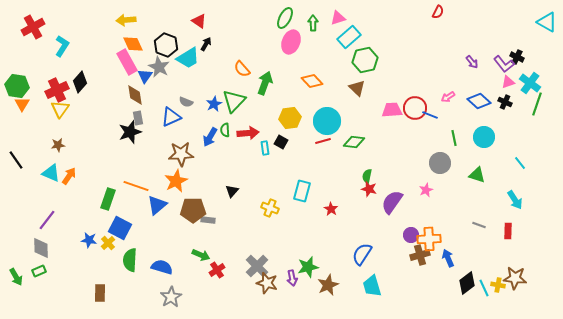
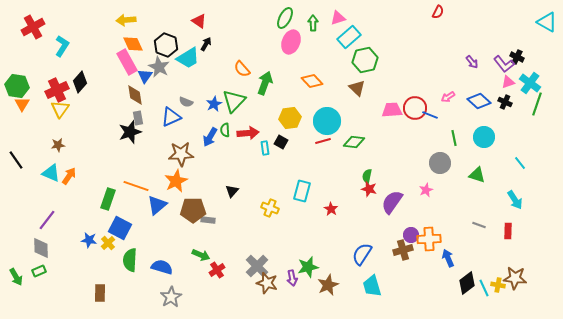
brown cross at (420, 255): moved 17 px left, 5 px up
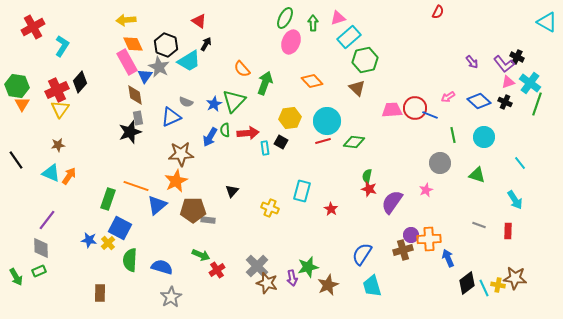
cyan trapezoid at (188, 58): moved 1 px right, 3 px down
green line at (454, 138): moved 1 px left, 3 px up
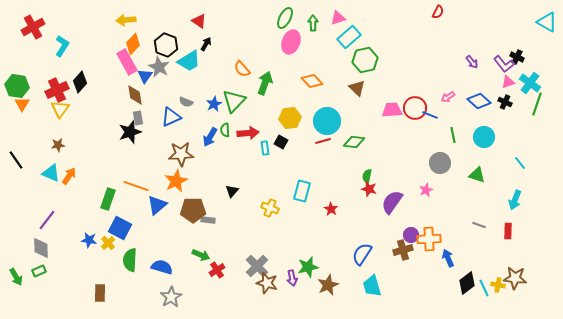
orange diamond at (133, 44): rotated 70 degrees clockwise
cyan arrow at (515, 200): rotated 54 degrees clockwise
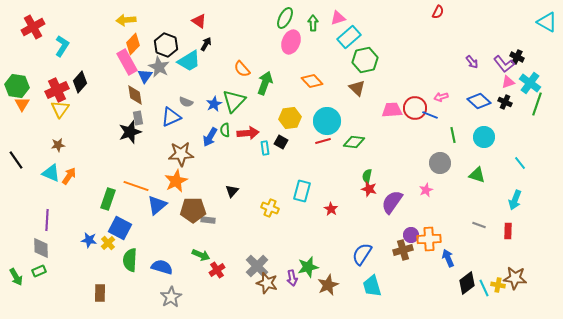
pink arrow at (448, 97): moved 7 px left; rotated 16 degrees clockwise
purple line at (47, 220): rotated 35 degrees counterclockwise
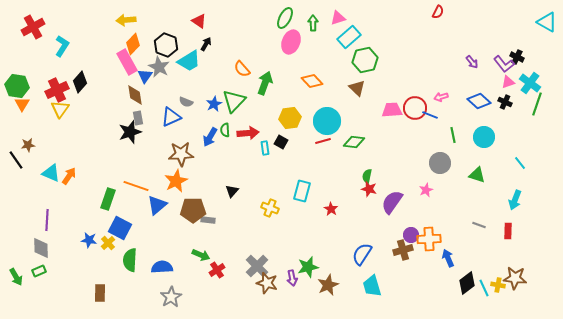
brown star at (58, 145): moved 30 px left
blue semicircle at (162, 267): rotated 20 degrees counterclockwise
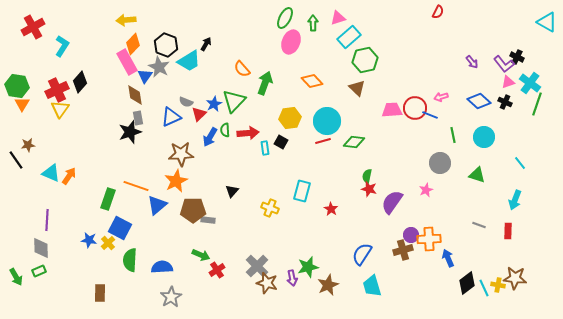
red triangle at (199, 21): moved 93 px down; rotated 42 degrees clockwise
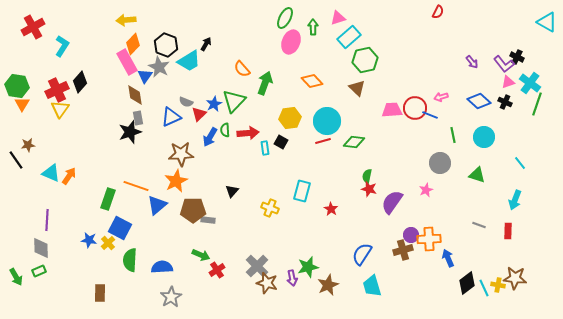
green arrow at (313, 23): moved 4 px down
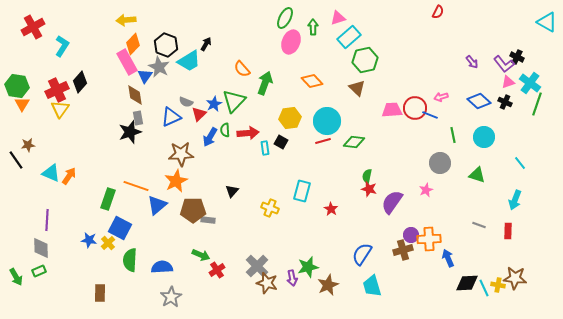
black diamond at (467, 283): rotated 35 degrees clockwise
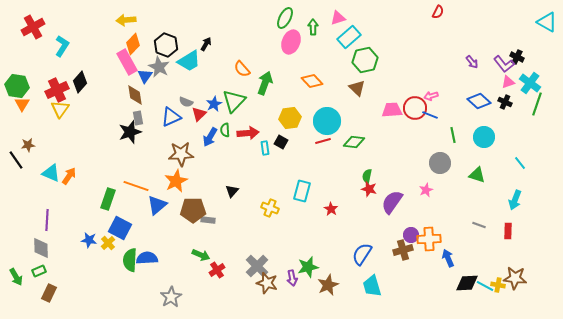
pink arrow at (441, 97): moved 10 px left, 1 px up
blue semicircle at (162, 267): moved 15 px left, 9 px up
cyan line at (484, 288): moved 1 px right, 2 px up; rotated 36 degrees counterclockwise
brown rectangle at (100, 293): moved 51 px left; rotated 24 degrees clockwise
